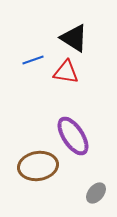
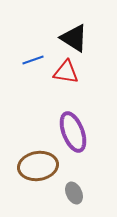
purple ellipse: moved 4 px up; rotated 12 degrees clockwise
gray ellipse: moved 22 px left; rotated 65 degrees counterclockwise
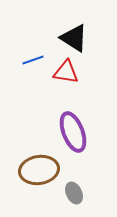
brown ellipse: moved 1 px right, 4 px down
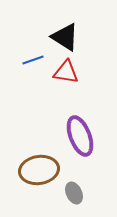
black triangle: moved 9 px left, 1 px up
purple ellipse: moved 7 px right, 4 px down
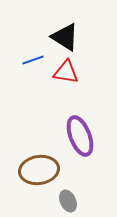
gray ellipse: moved 6 px left, 8 px down
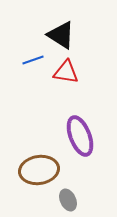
black triangle: moved 4 px left, 2 px up
gray ellipse: moved 1 px up
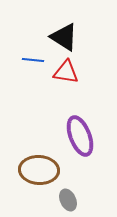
black triangle: moved 3 px right, 2 px down
blue line: rotated 25 degrees clockwise
brown ellipse: rotated 12 degrees clockwise
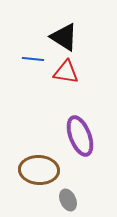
blue line: moved 1 px up
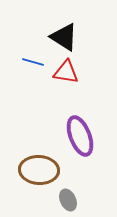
blue line: moved 3 px down; rotated 10 degrees clockwise
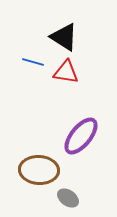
purple ellipse: moved 1 px right; rotated 60 degrees clockwise
gray ellipse: moved 2 px up; rotated 30 degrees counterclockwise
